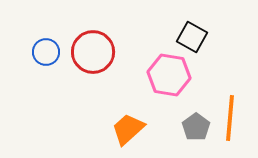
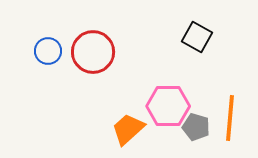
black square: moved 5 px right
blue circle: moved 2 px right, 1 px up
pink hexagon: moved 1 px left, 31 px down; rotated 9 degrees counterclockwise
gray pentagon: rotated 20 degrees counterclockwise
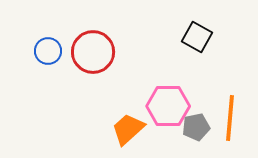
gray pentagon: rotated 28 degrees counterclockwise
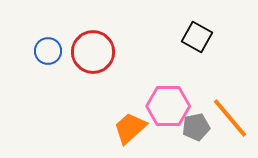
orange line: rotated 45 degrees counterclockwise
orange trapezoid: moved 2 px right, 1 px up
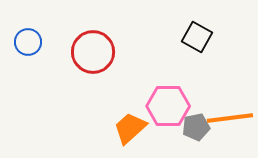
blue circle: moved 20 px left, 9 px up
orange line: rotated 57 degrees counterclockwise
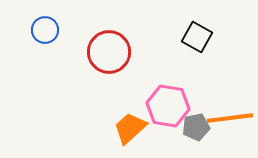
blue circle: moved 17 px right, 12 px up
red circle: moved 16 px right
pink hexagon: rotated 9 degrees clockwise
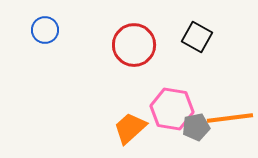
red circle: moved 25 px right, 7 px up
pink hexagon: moved 4 px right, 3 px down
